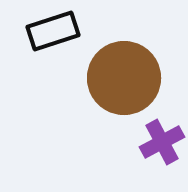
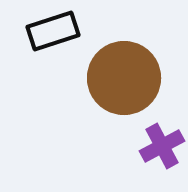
purple cross: moved 4 px down
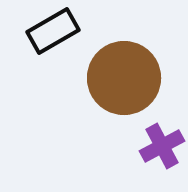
black rectangle: rotated 12 degrees counterclockwise
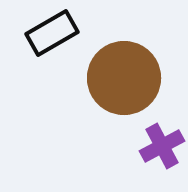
black rectangle: moved 1 px left, 2 px down
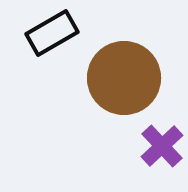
purple cross: rotated 15 degrees counterclockwise
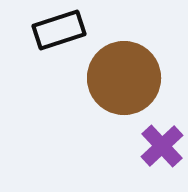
black rectangle: moved 7 px right, 3 px up; rotated 12 degrees clockwise
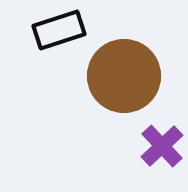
brown circle: moved 2 px up
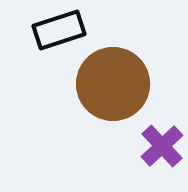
brown circle: moved 11 px left, 8 px down
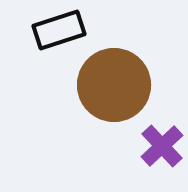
brown circle: moved 1 px right, 1 px down
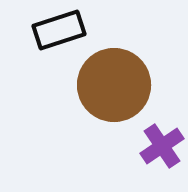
purple cross: rotated 9 degrees clockwise
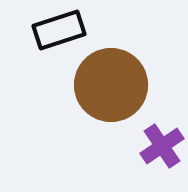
brown circle: moved 3 px left
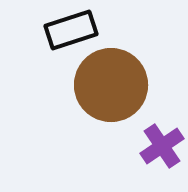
black rectangle: moved 12 px right
